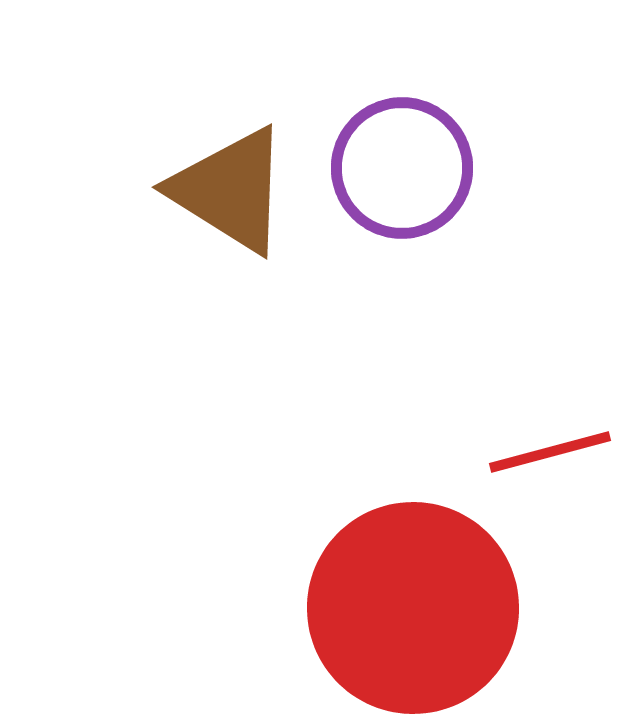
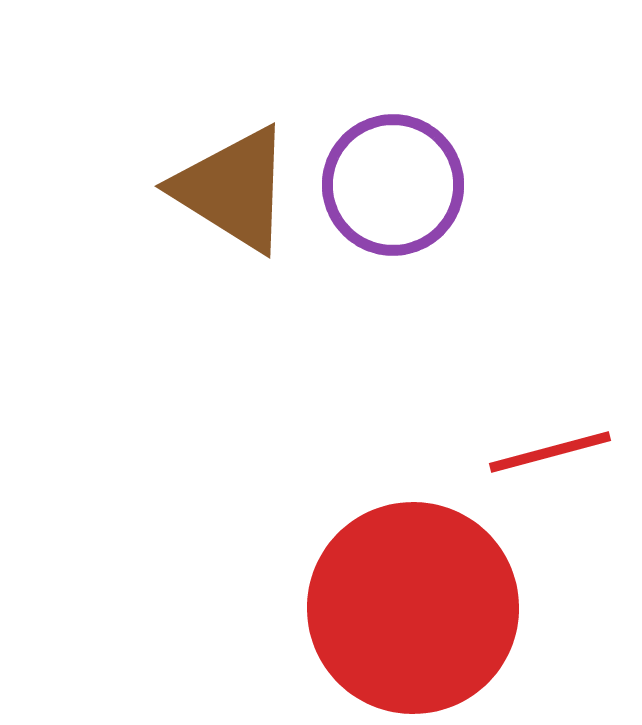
purple circle: moved 9 px left, 17 px down
brown triangle: moved 3 px right, 1 px up
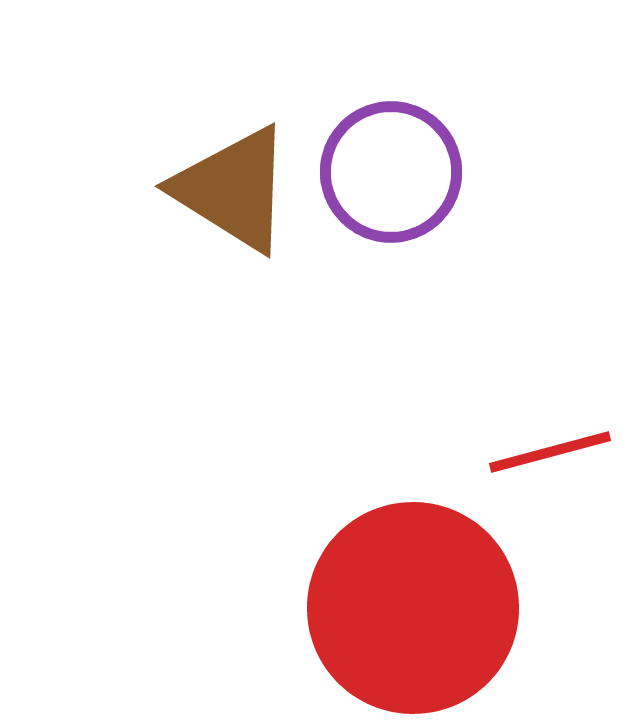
purple circle: moved 2 px left, 13 px up
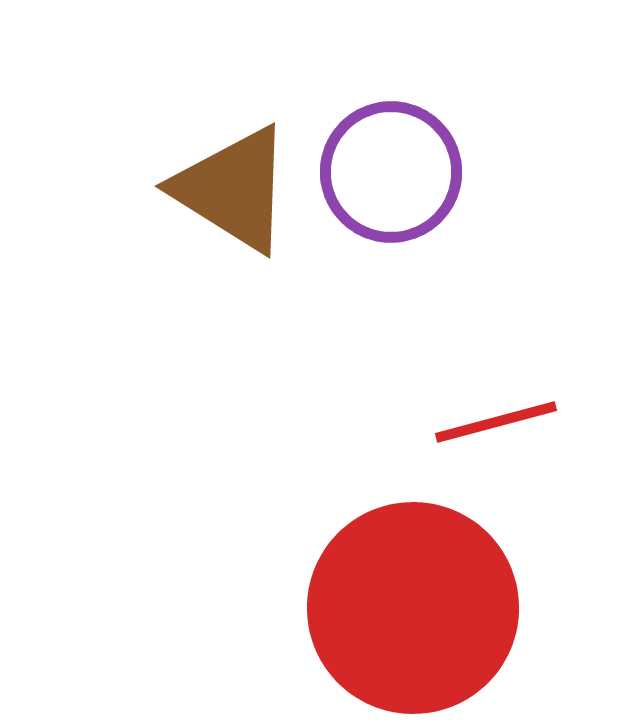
red line: moved 54 px left, 30 px up
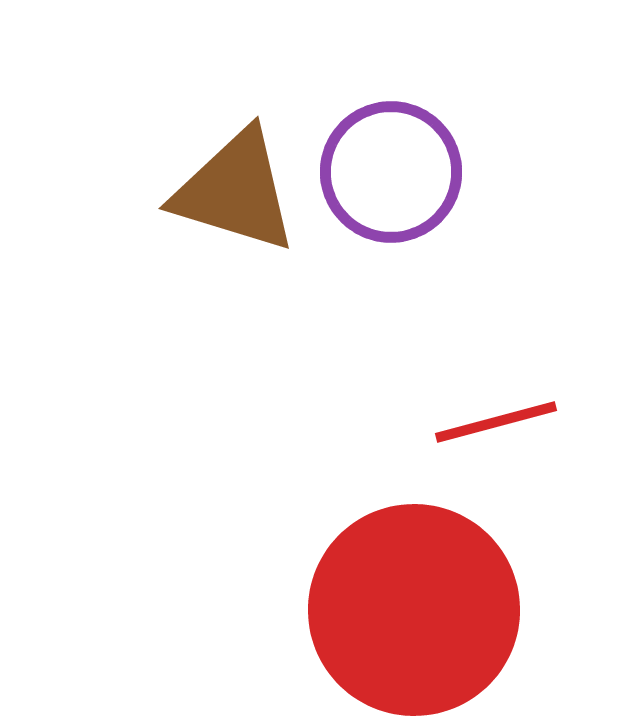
brown triangle: moved 2 px right, 2 px down; rotated 15 degrees counterclockwise
red circle: moved 1 px right, 2 px down
